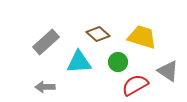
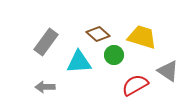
gray rectangle: rotated 12 degrees counterclockwise
green circle: moved 4 px left, 7 px up
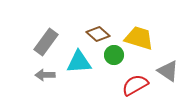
yellow trapezoid: moved 3 px left, 1 px down
gray arrow: moved 12 px up
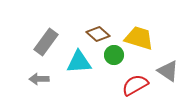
gray arrow: moved 6 px left, 4 px down
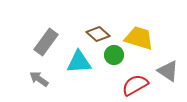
gray arrow: rotated 36 degrees clockwise
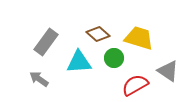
green circle: moved 3 px down
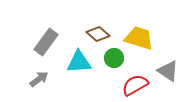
gray arrow: rotated 108 degrees clockwise
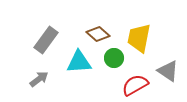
yellow trapezoid: rotated 96 degrees counterclockwise
gray rectangle: moved 2 px up
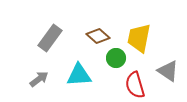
brown diamond: moved 2 px down
gray rectangle: moved 4 px right, 2 px up
green circle: moved 2 px right
cyan triangle: moved 13 px down
red semicircle: rotated 76 degrees counterclockwise
